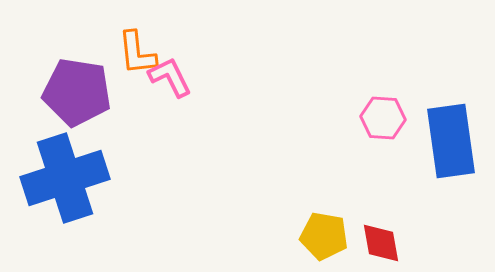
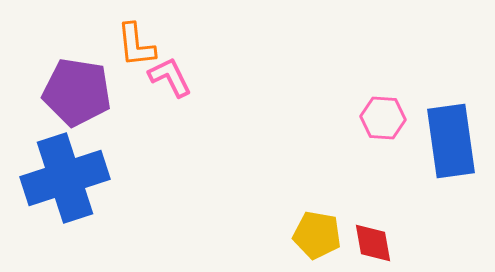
orange L-shape: moved 1 px left, 8 px up
yellow pentagon: moved 7 px left, 1 px up
red diamond: moved 8 px left
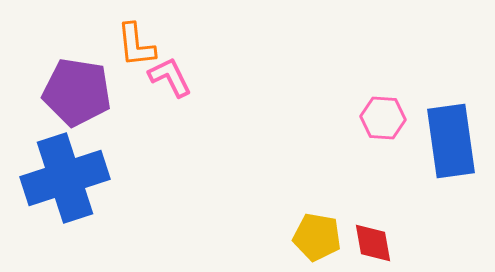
yellow pentagon: moved 2 px down
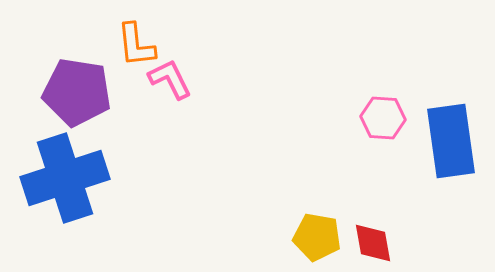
pink L-shape: moved 2 px down
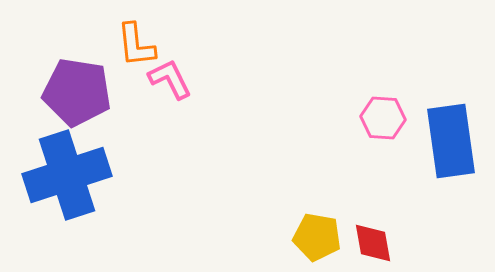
blue cross: moved 2 px right, 3 px up
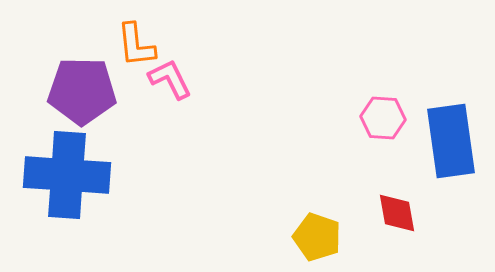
purple pentagon: moved 5 px right, 1 px up; rotated 8 degrees counterclockwise
blue cross: rotated 22 degrees clockwise
yellow pentagon: rotated 9 degrees clockwise
red diamond: moved 24 px right, 30 px up
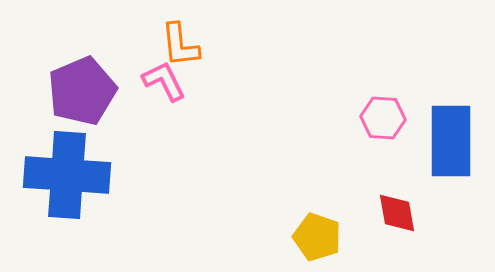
orange L-shape: moved 44 px right
pink L-shape: moved 6 px left, 2 px down
purple pentagon: rotated 24 degrees counterclockwise
blue rectangle: rotated 8 degrees clockwise
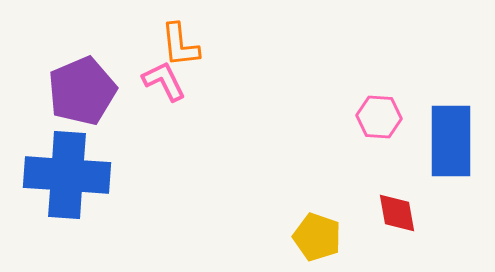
pink hexagon: moved 4 px left, 1 px up
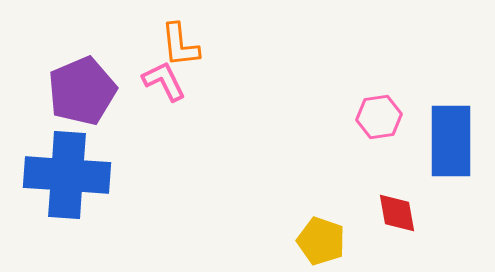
pink hexagon: rotated 12 degrees counterclockwise
yellow pentagon: moved 4 px right, 4 px down
